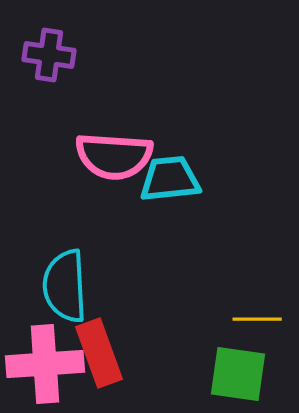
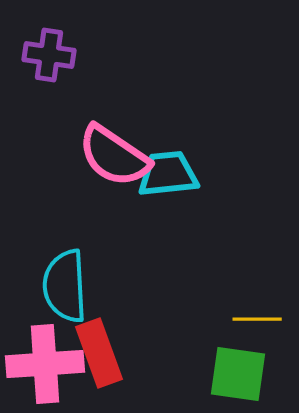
pink semicircle: rotated 30 degrees clockwise
cyan trapezoid: moved 2 px left, 5 px up
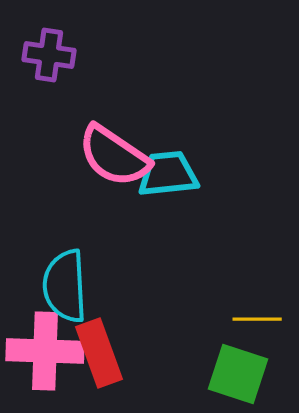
pink cross: moved 13 px up; rotated 6 degrees clockwise
green square: rotated 10 degrees clockwise
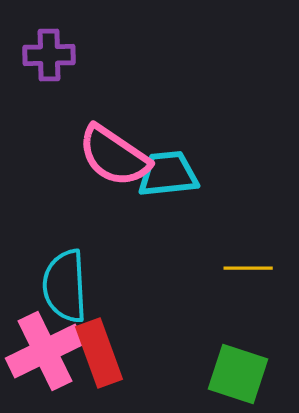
purple cross: rotated 9 degrees counterclockwise
yellow line: moved 9 px left, 51 px up
pink cross: rotated 28 degrees counterclockwise
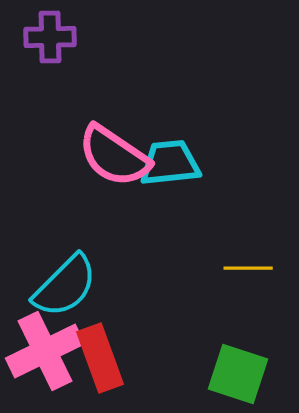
purple cross: moved 1 px right, 18 px up
cyan trapezoid: moved 2 px right, 11 px up
cyan semicircle: rotated 132 degrees counterclockwise
red rectangle: moved 1 px right, 5 px down
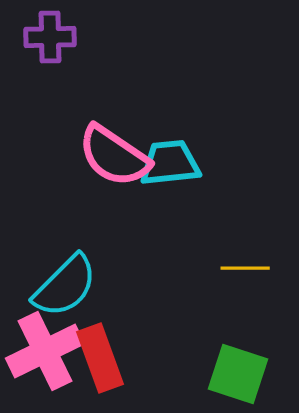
yellow line: moved 3 px left
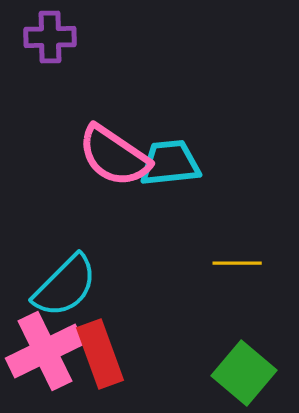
yellow line: moved 8 px left, 5 px up
red rectangle: moved 4 px up
green square: moved 6 px right, 1 px up; rotated 22 degrees clockwise
